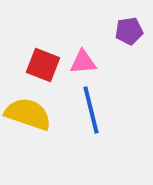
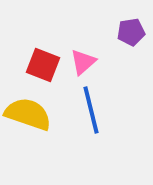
purple pentagon: moved 2 px right, 1 px down
pink triangle: rotated 36 degrees counterclockwise
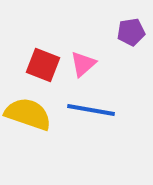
pink triangle: moved 2 px down
blue line: rotated 66 degrees counterclockwise
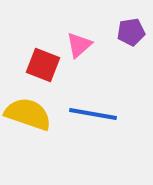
pink triangle: moved 4 px left, 19 px up
blue line: moved 2 px right, 4 px down
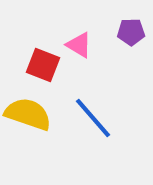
purple pentagon: rotated 8 degrees clockwise
pink triangle: rotated 48 degrees counterclockwise
blue line: moved 4 px down; rotated 39 degrees clockwise
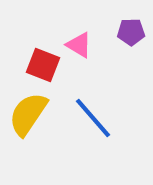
yellow semicircle: rotated 75 degrees counterclockwise
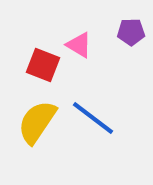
yellow semicircle: moved 9 px right, 8 px down
blue line: rotated 12 degrees counterclockwise
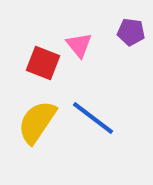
purple pentagon: rotated 8 degrees clockwise
pink triangle: rotated 20 degrees clockwise
red square: moved 2 px up
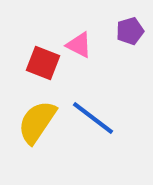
purple pentagon: moved 1 px left, 1 px up; rotated 24 degrees counterclockwise
pink triangle: rotated 24 degrees counterclockwise
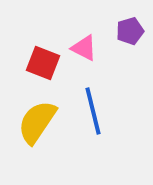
pink triangle: moved 5 px right, 3 px down
blue line: moved 7 px up; rotated 39 degrees clockwise
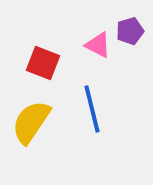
pink triangle: moved 14 px right, 3 px up
blue line: moved 1 px left, 2 px up
yellow semicircle: moved 6 px left
